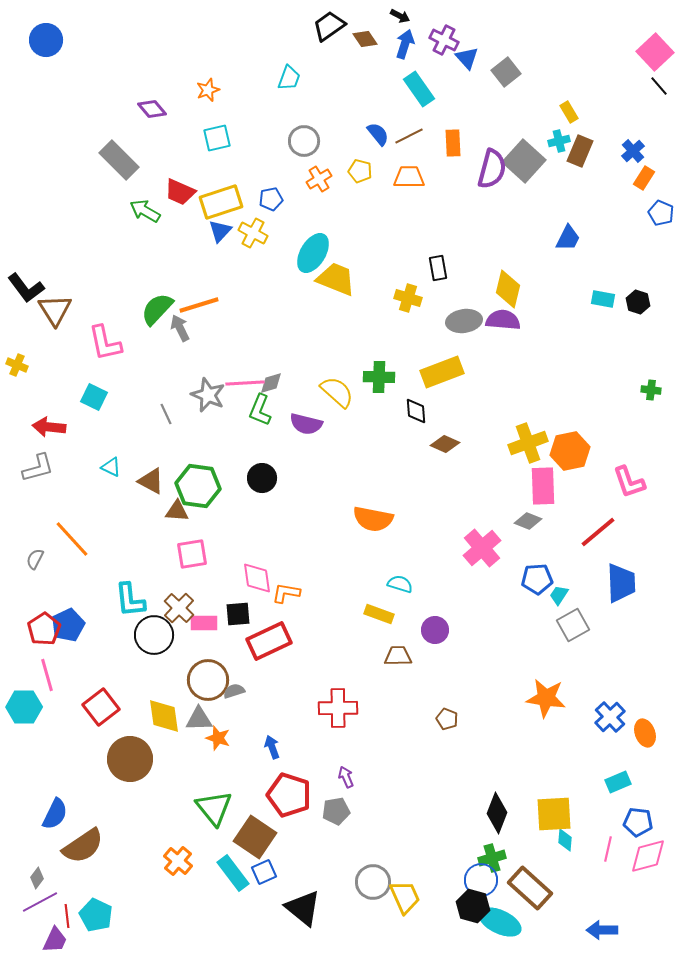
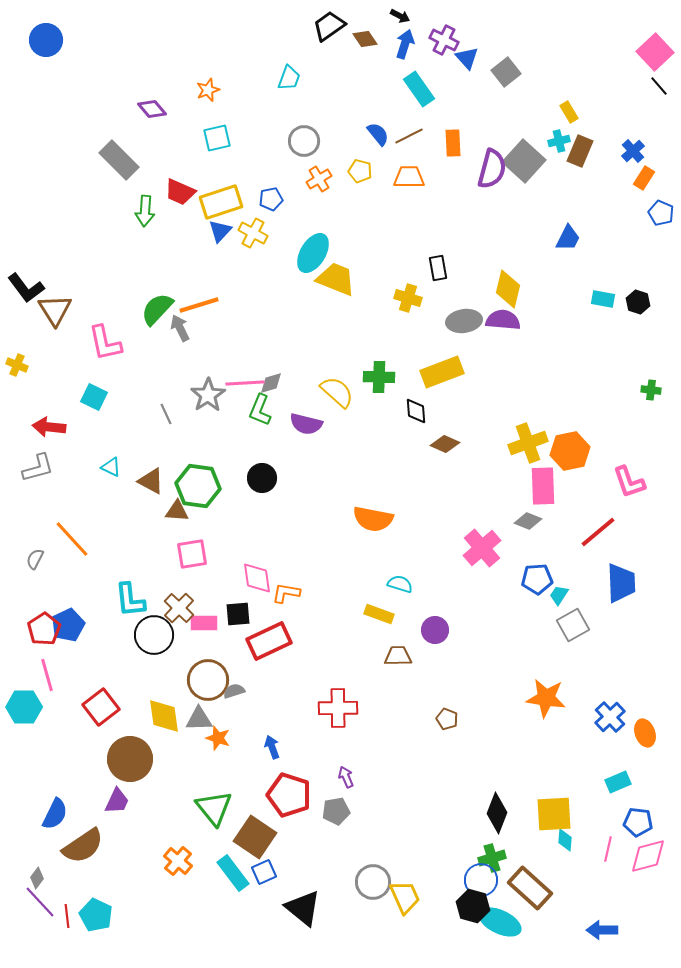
green arrow at (145, 211): rotated 116 degrees counterclockwise
gray star at (208, 395): rotated 16 degrees clockwise
purple line at (40, 902): rotated 75 degrees clockwise
purple trapezoid at (55, 940): moved 62 px right, 139 px up
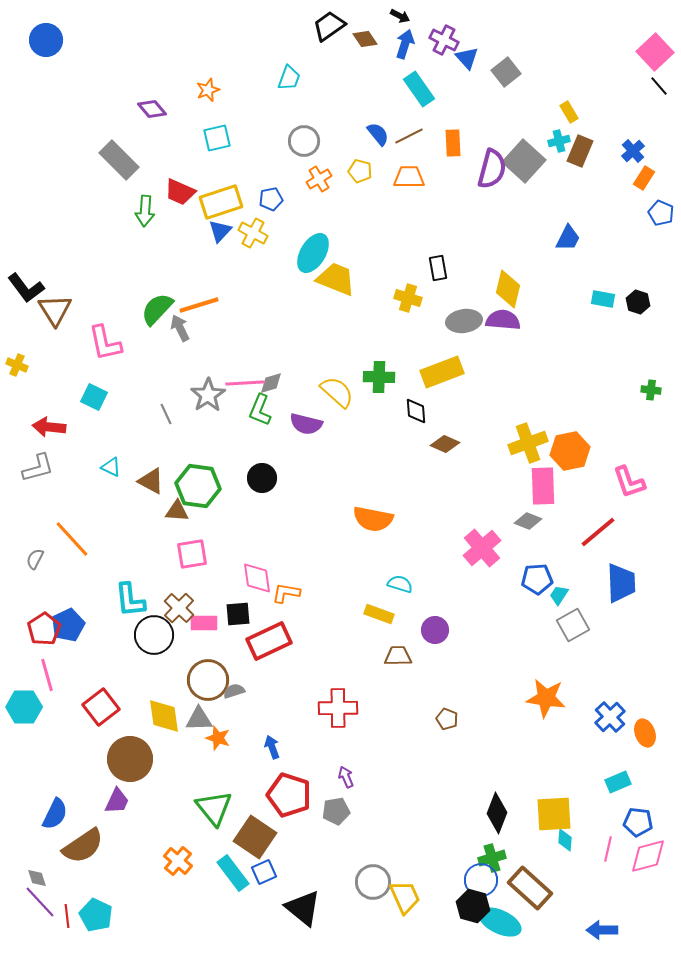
gray diamond at (37, 878): rotated 55 degrees counterclockwise
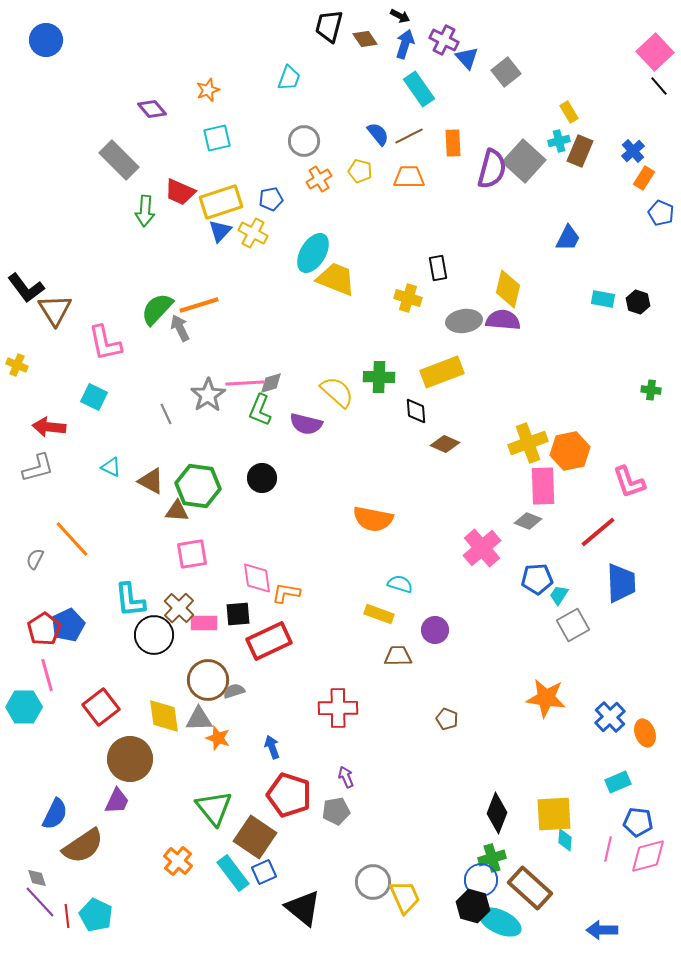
black trapezoid at (329, 26): rotated 40 degrees counterclockwise
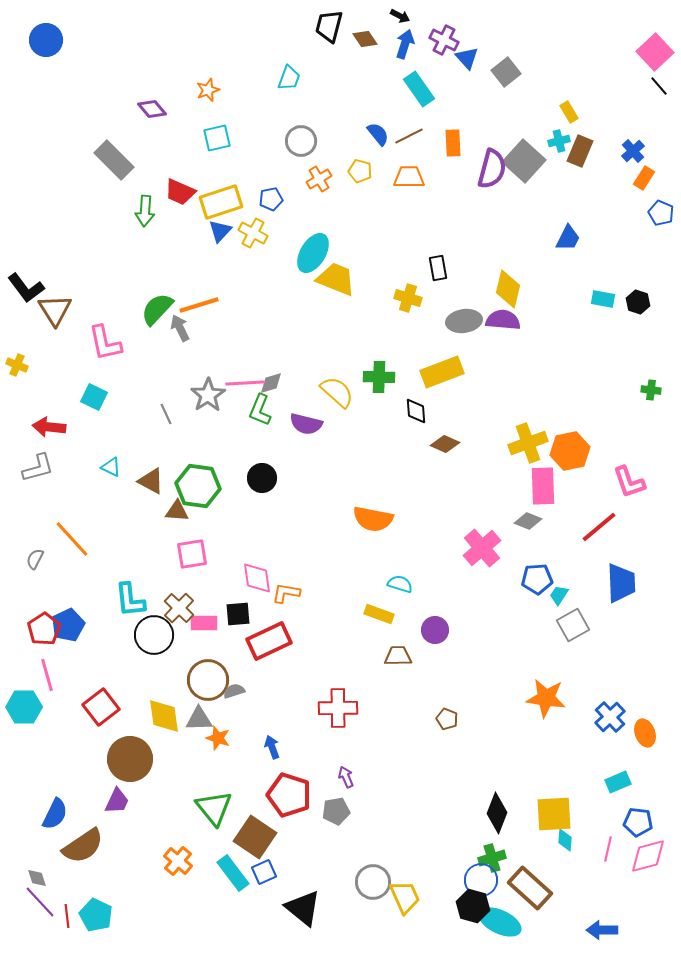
gray circle at (304, 141): moved 3 px left
gray rectangle at (119, 160): moved 5 px left
red line at (598, 532): moved 1 px right, 5 px up
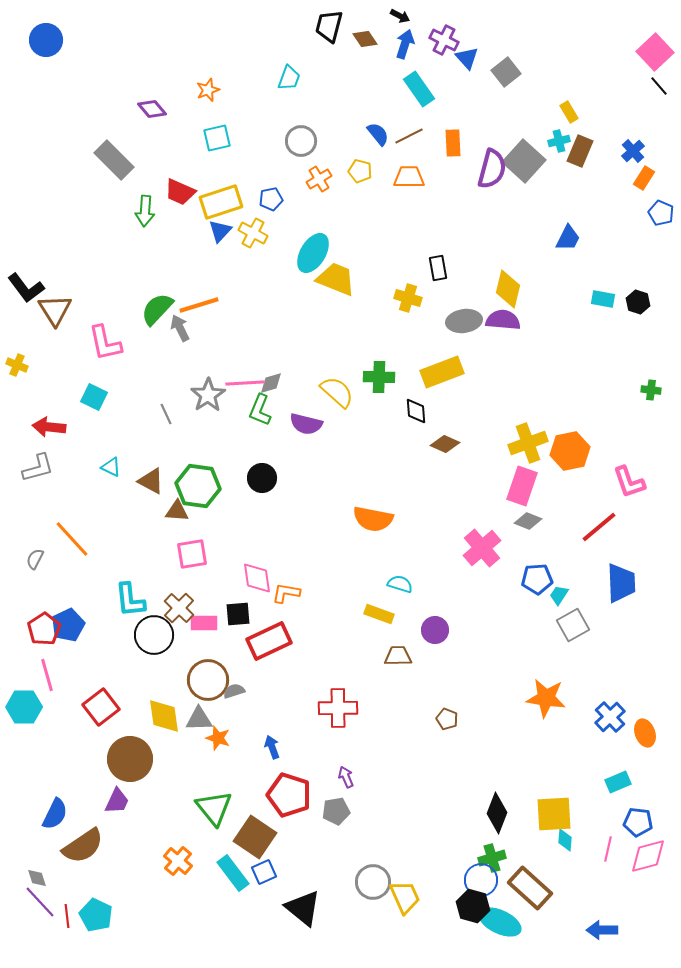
pink rectangle at (543, 486): moved 21 px left; rotated 21 degrees clockwise
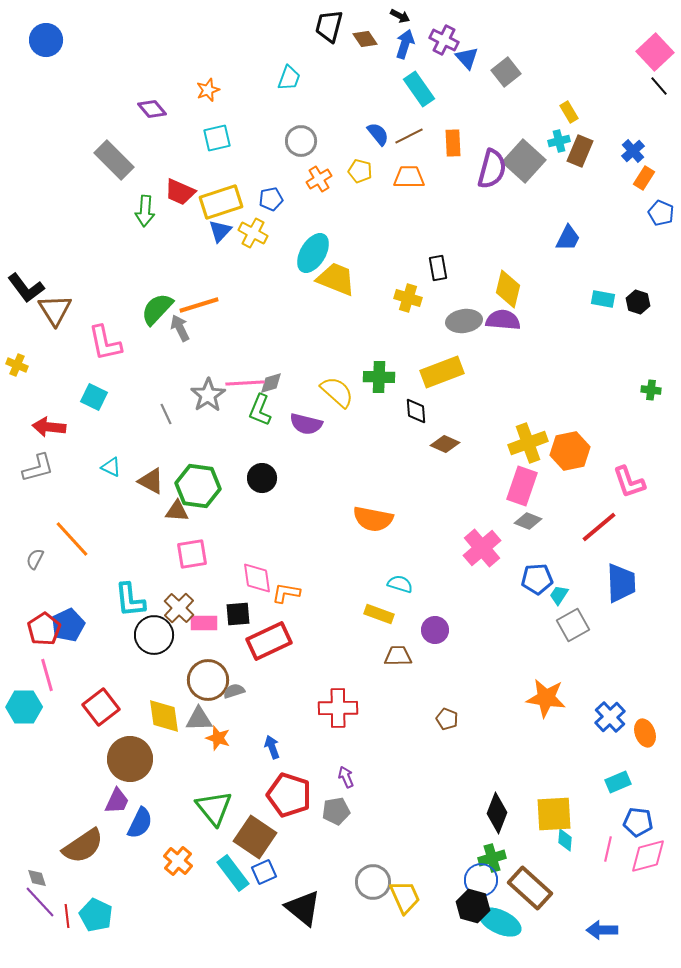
blue semicircle at (55, 814): moved 85 px right, 9 px down
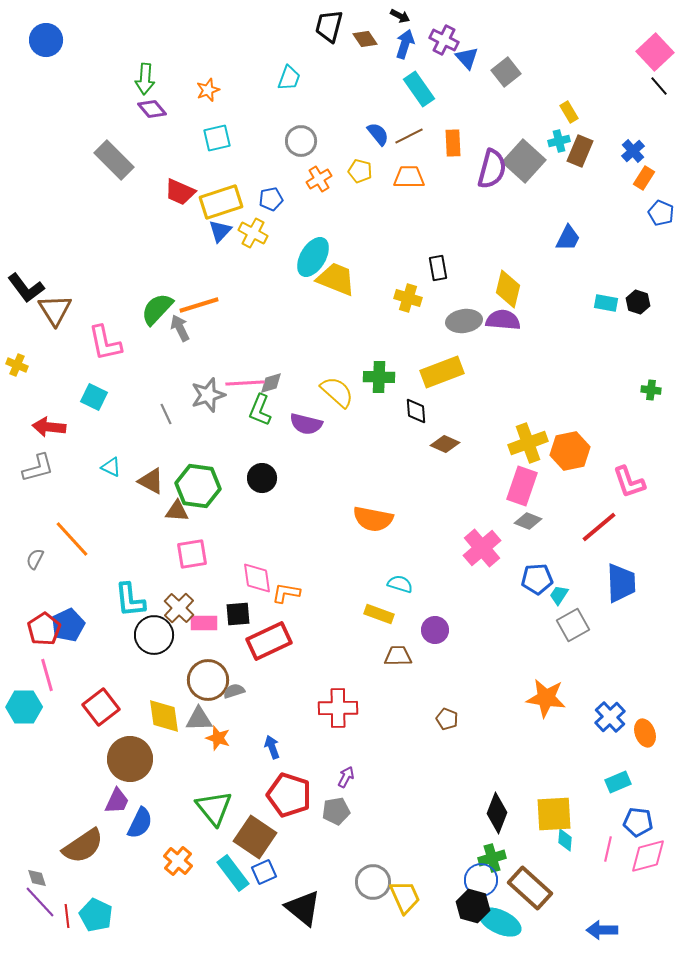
green arrow at (145, 211): moved 132 px up
cyan ellipse at (313, 253): moved 4 px down
cyan rectangle at (603, 299): moved 3 px right, 4 px down
gray star at (208, 395): rotated 16 degrees clockwise
purple arrow at (346, 777): rotated 50 degrees clockwise
